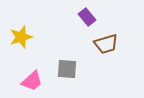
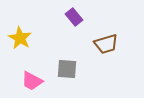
purple rectangle: moved 13 px left
yellow star: moved 1 px left, 1 px down; rotated 25 degrees counterclockwise
pink trapezoid: rotated 70 degrees clockwise
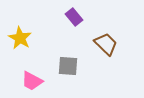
brown trapezoid: rotated 120 degrees counterclockwise
gray square: moved 1 px right, 3 px up
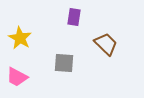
purple rectangle: rotated 48 degrees clockwise
gray square: moved 4 px left, 3 px up
pink trapezoid: moved 15 px left, 4 px up
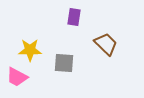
yellow star: moved 10 px right, 12 px down; rotated 30 degrees counterclockwise
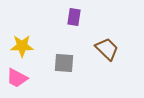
brown trapezoid: moved 1 px right, 5 px down
yellow star: moved 8 px left, 4 px up
pink trapezoid: moved 1 px down
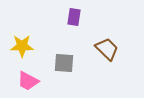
pink trapezoid: moved 11 px right, 3 px down
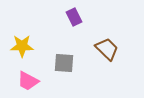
purple rectangle: rotated 36 degrees counterclockwise
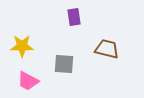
purple rectangle: rotated 18 degrees clockwise
brown trapezoid: rotated 30 degrees counterclockwise
gray square: moved 1 px down
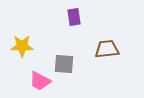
brown trapezoid: rotated 20 degrees counterclockwise
pink trapezoid: moved 12 px right
